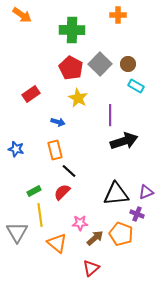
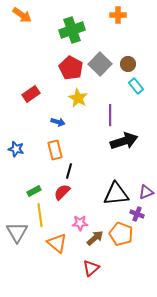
green cross: rotated 20 degrees counterclockwise
cyan rectangle: rotated 21 degrees clockwise
black line: rotated 63 degrees clockwise
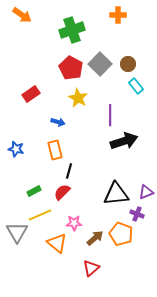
yellow line: rotated 75 degrees clockwise
pink star: moved 6 px left
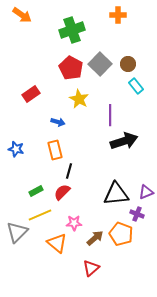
yellow star: moved 1 px right, 1 px down
green rectangle: moved 2 px right
gray triangle: rotated 15 degrees clockwise
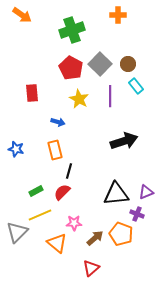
red rectangle: moved 1 px right, 1 px up; rotated 60 degrees counterclockwise
purple line: moved 19 px up
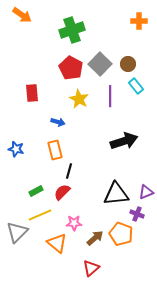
orange cross: moved 21 px right, 6 px down
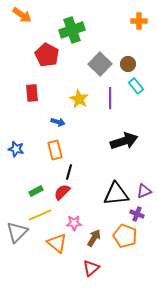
red pentagon: moved 24 px left, 13 px up
purple line: moved 2 px down
black line: moved 1 px down
purple triangle: moved 2 px left, 1 px up
orange pentagon: moved 4 px right, 2 px down
brown arrow: moved 1 px left; rotated 18 degrees counterclockwise
